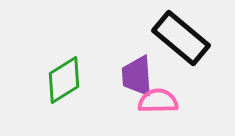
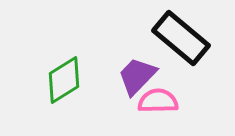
purple trapezoid: rotated 48 degrees clockwise
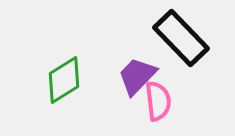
black rectangle: rotated 6 degrees clockwise
pink semicircle: rotated 84 degrees clockwise
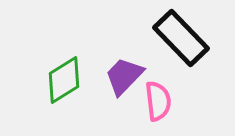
purple trapezoid: moved 13 px left
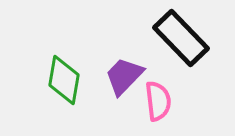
green diamond: rotated 48 degrees counterclockwise
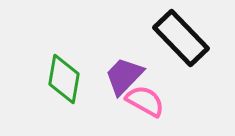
green diamond: moved 1 px up
pink semicircle: moved 13 px left; rotated 54 degrees counterclockwise
